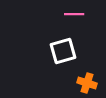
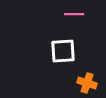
white square: rotated 12 degrees clockwise
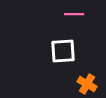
orange cross: moved 1 px down; rotated 12 degrees clockwise
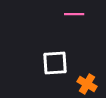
white square: moved 8 px left, 12 px down
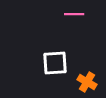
orange cross: moved 2 px up
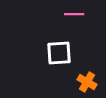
white square: moved 4 px right, 10 px up
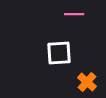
orange cross: rotated 12 degrees clockwise
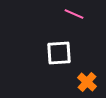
pink line: rotated 24 degrees clockwise
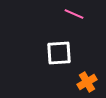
orange cross: rotated 18 degrees clockwise
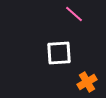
pink line: rotated 18 degrees clockwise
